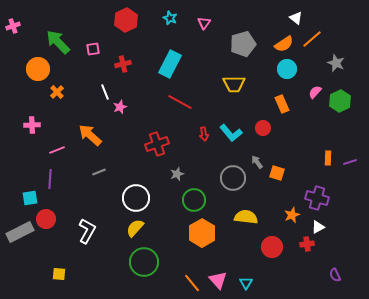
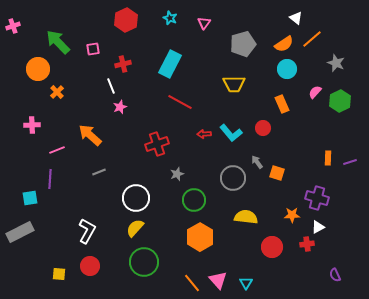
white line at (105, 92): moved 6 px right, 6 px up
red arrow at (204, 134): rotated 96 degrees clockwise
orange star at (292, 215): rotated 21 degrees clockwise
red circle at (46, 219): moved 44 px right, 47 px down
orange hexagon at (202, 233): moved 2 px left, 4 px down
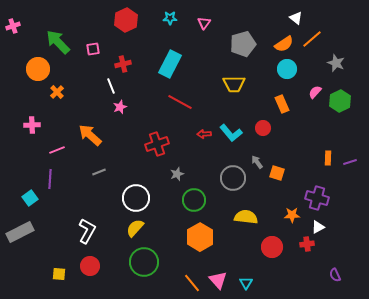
cyan star at (170, 18): rotated 24 degrees counterclockwise
cyan square at (30, 198): rotated 28 degrees counterclockwise
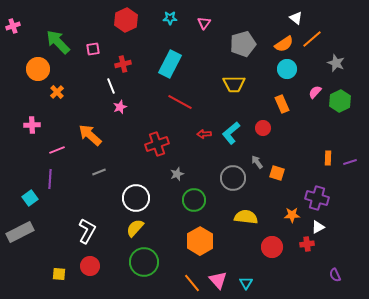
cyan L-shape at (231, 133): rotated 90 degrees clockwise
orange hexagon at (200, 237): moved 4 px down
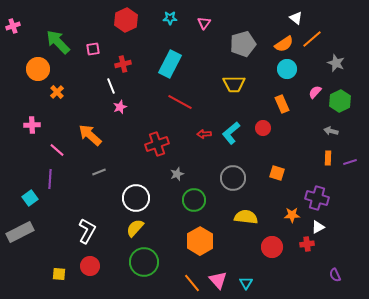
pink line at (57, 150): rotated 63 degrees clockwise
gray arrow at (257, 162): moved 74 px right, 31 px up; rotated 40 degrees counterclockwise
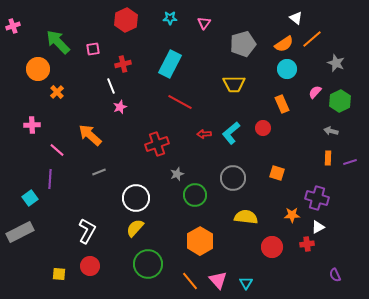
green circle at (194, 200): moved 1 px right, 5 px up
green circle at (144, 262): moved 4 px right, 2 px down
orange line at (192, 283): moved 2 px left, 2 px up
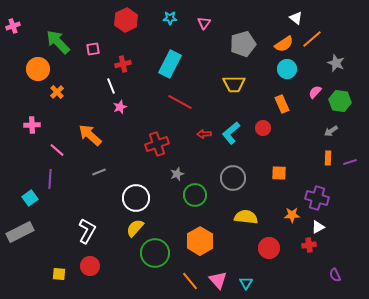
green hexagon at (340, 101): rotated 25 degrees counterclockwise
gray arrow at (331, 131): rotated 48 degrees counterclockwise
orange square at (277, 173): moved 2 px right; rotated 14 degrees counterclockwise
red cross at (307, 244): moved 2 px right, 1 px down
red circle at (272, 247): moved 3 px left, 1 px down
green circle at (148, 264): moved 7 px right, 11 px up
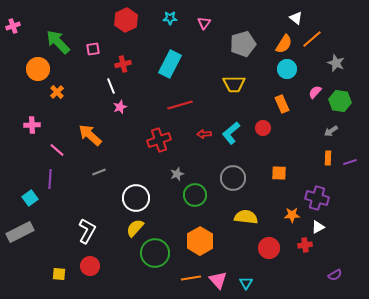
orange semicircle at (284, 44): rotated 24 degrees counterclockwise
red line at (180, 102): moved 3 px down; rotated 45 degrees counterclockwise
red cross at (157, 144): moved 2 px right, 4 px up
red cross at (309, 245): moved 4 px left
purple semicircle at (335, 275): rotated 96 degrees counterclockwise
orange line at (190, 281): moved 1 px right, 3 px up; rotated 60 degrees counterclockwise
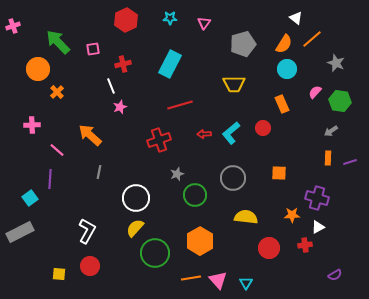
gray line at (99, 172): rotated 56 degrees counterclockwise
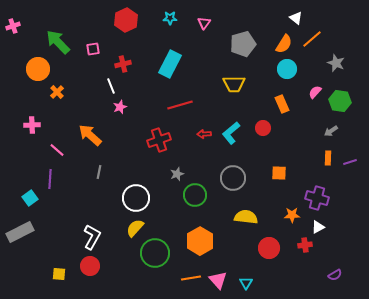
white L-shape at (87, 231): moved 5 px right, 6 px down
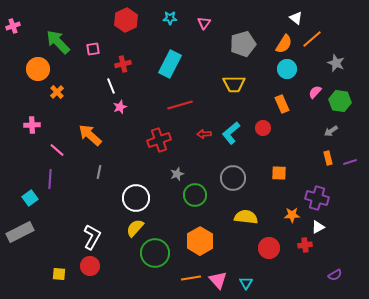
orange rectangle at (328, 158): rotated 16 degrees counterclockwise
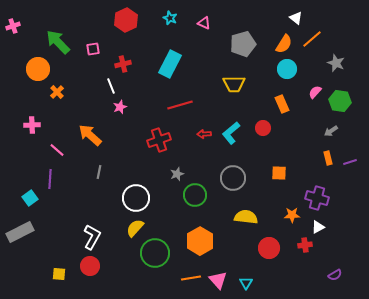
cyan star at (170, 18): rotated 24 degrees clockwise
pink triangle at (204, 23): rotated 40 degrees counterclockwise
